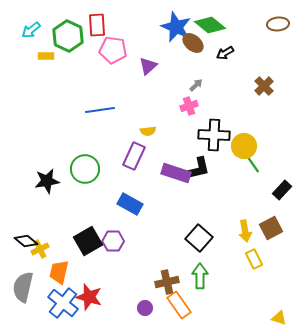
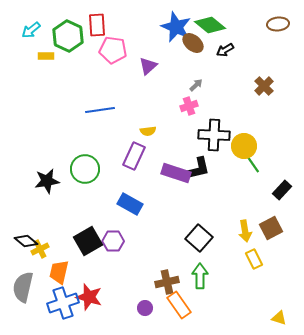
black arrow at (225, 53): moved 3 px up
blue cross at (63, 303): rotated 32 degrees clockwise
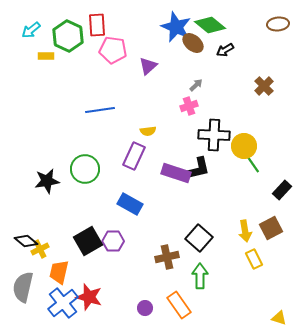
brown cross at (167, 282): moved 25 px up
blue cross at (63, 303): rotated 20 degrees counterclockwise
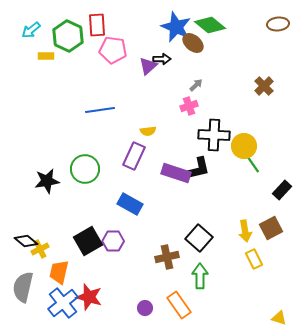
black arrow at (225, 50): moved 63 px left, 9 px down; rotated 150 degrees counterclockwise
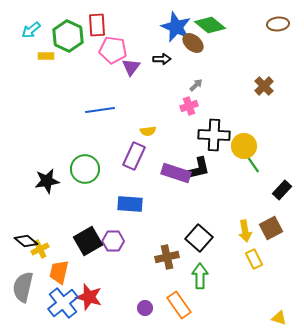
purple triangle at (148, 66): moved 17 px left, 1 px down; rotated 12 degrees counterclockwise
blue rectangle at (130, 204): rotated 25 degrees counterclockwise
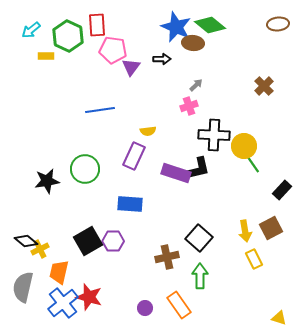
brown ellipse at (193, 43): rotated 35 degrees counterclockwise
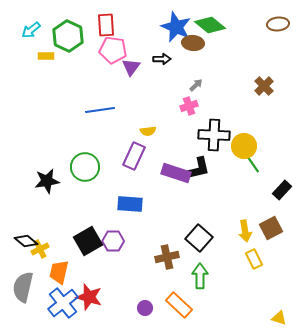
red rectangle at (97, 25): moved 9 px right
green circle at (85, 169): moved 2 px up
orange rectangle at (179, 305): rotated 12 degrees counterclockwise
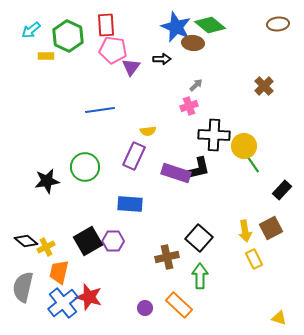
yellow cross at (40, 249): moved 6 px right, 2 px up
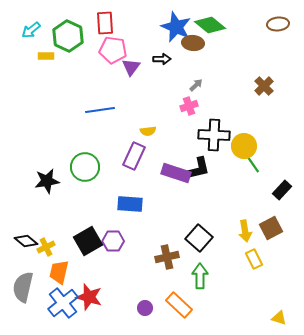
red rectangle at (106, 25): moved 1 px left, 2 px up
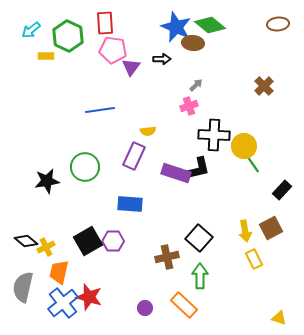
orange rectangle at (179, 305): moved 5 px right
